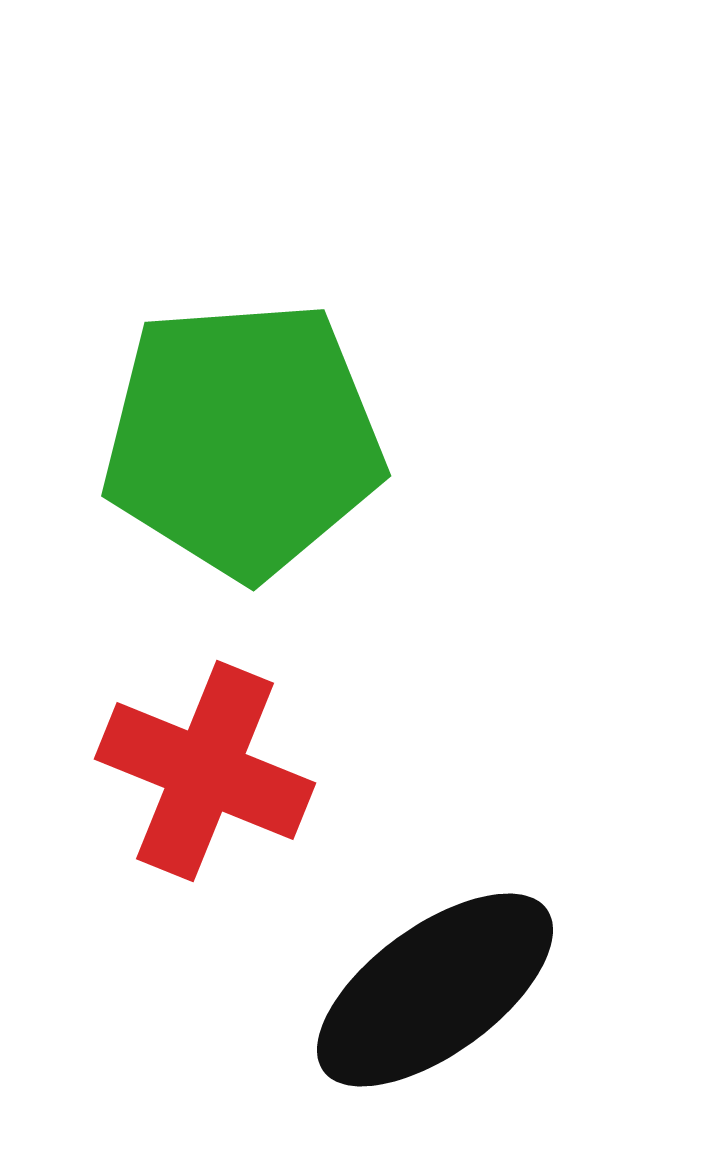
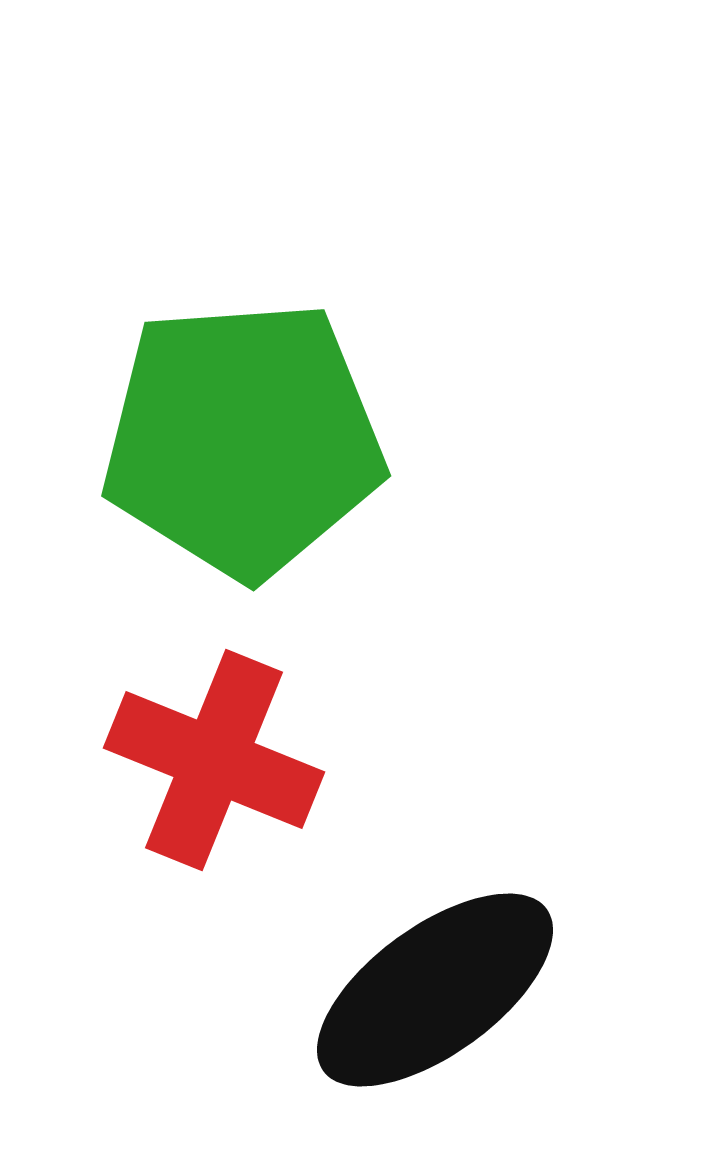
red cross: moved 9 px right, 11 px up
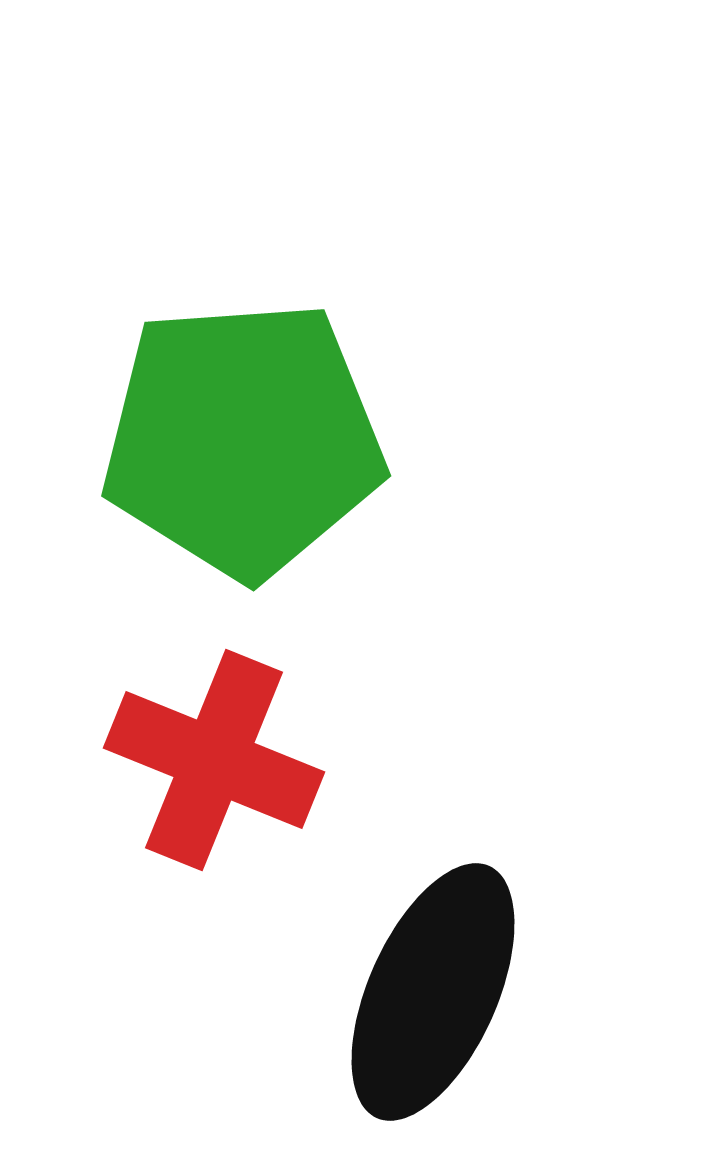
black ellipse: moved 2 px left, 2 px down; rotated 30 degrees counterclockwise
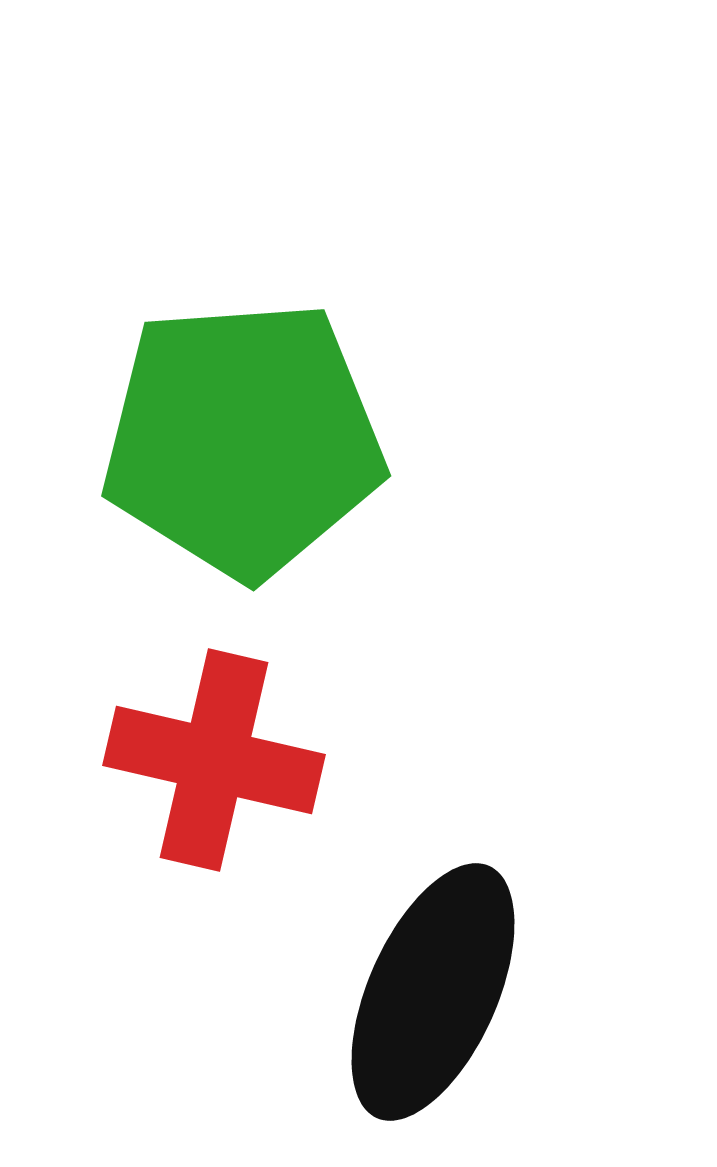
red cross: rotated 9 degrees counterclockwise
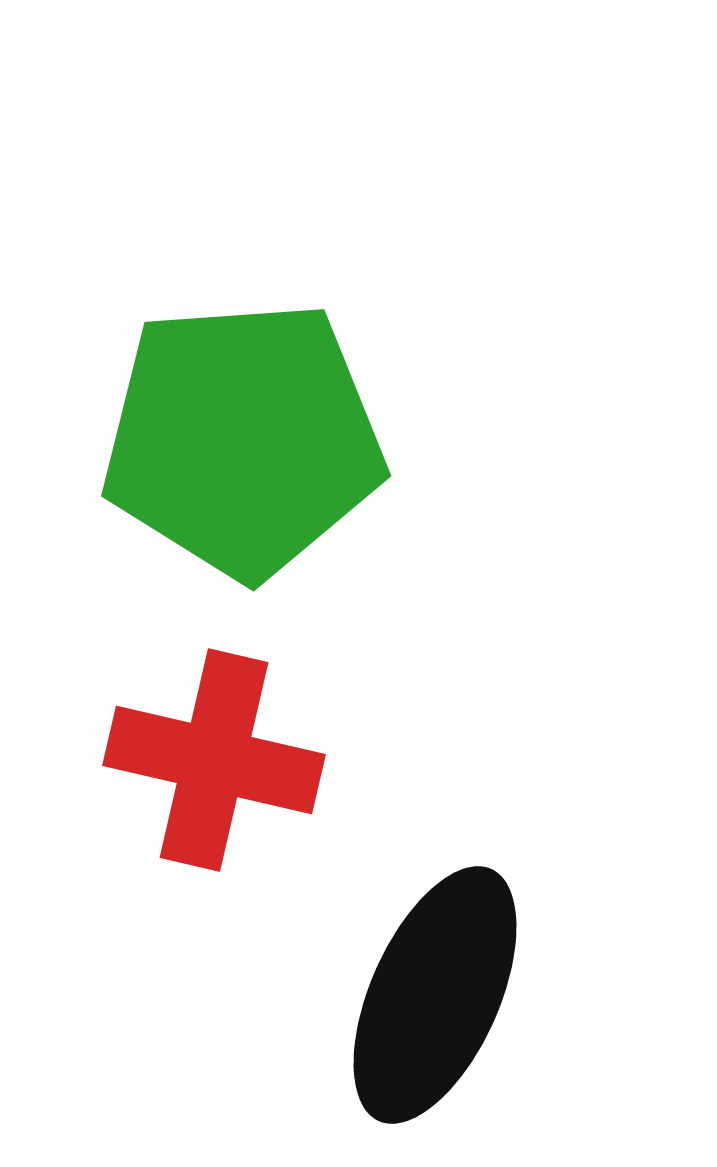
black ellipse: moved 2 px right, 3 px down
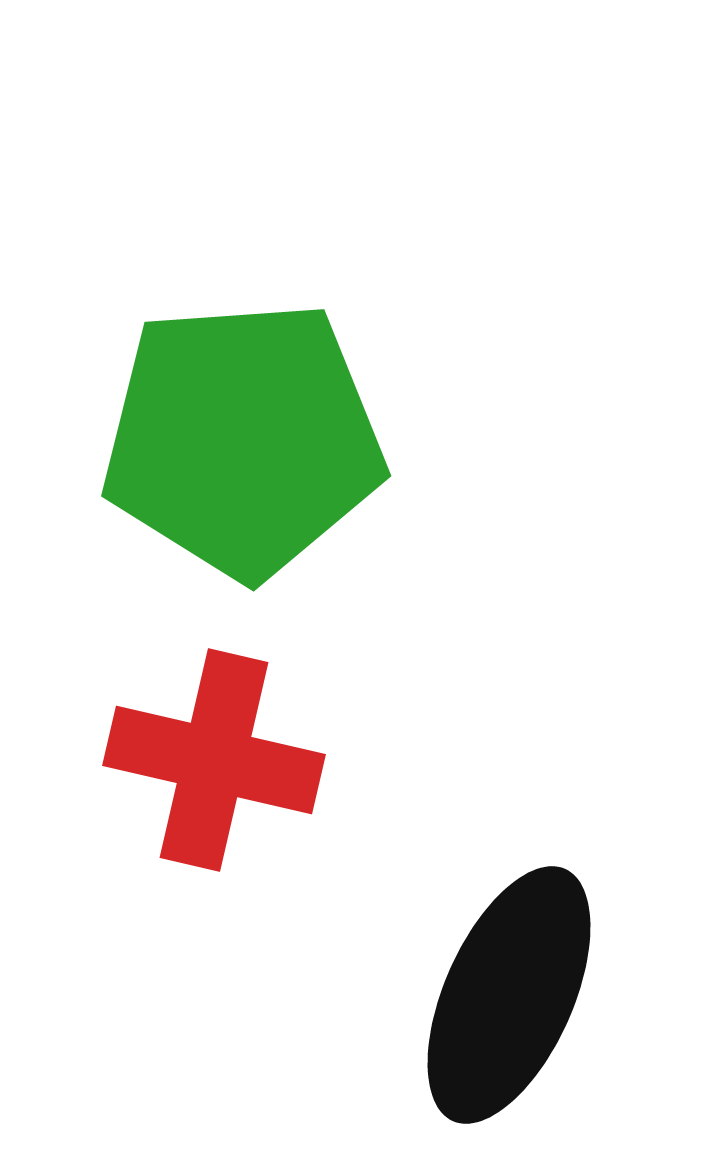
black ellipse: moved 74 px right
